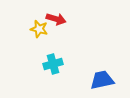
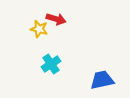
cyan cross: moved 2 px left; rotated 18 degrees counterclockwise
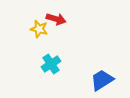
blue trapezoid: rotated 20 degrees counterclockwise
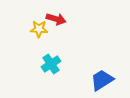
yellow star: rotated 12 degrees counterclockwise
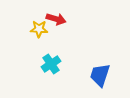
blue trapezoid: moved 2 px left, 5 px up; rotated 40 degrees counterclockwise
